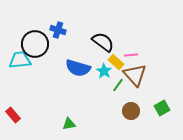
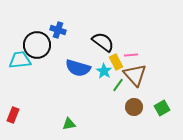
black circle: moved 2 px right, 1 px down
yellow rectangle: rotated 21 degrees clockwise
brown circle: moved 3 px right, 4 px up
red rectangle: rotated 63 degrees clockwise
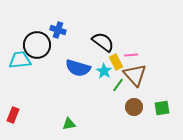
green square: rotated 21 degrees clockwise
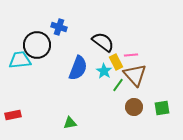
blue cross: moved 1 px right, 3 px up
blue semicircle: rotated 85 degrees counterclockwise
red rectangle: rotated 56 degrees clockwise
green triangle: moved 1 px right, 1 px up
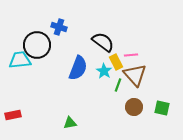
green line: rotated 16 degrees counterclockwise
green square: rotated 21 degrees clockwise
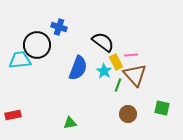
brown circle: moved 6 px left, 7 px down
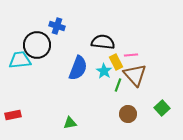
blue cross: moved 2 px left, 1 px up
black semicircle: rotated 30 degrees counterclockwise
green square: rotated 35 degrees clockwise
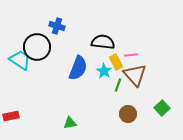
black circle: moved 2 px down
cyan trapezoid: rotated 40 degrees clockwise
red rectangle: moved 2 px left, 1 px down
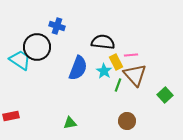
green square: moved 3 px right, 13 px up
brown circle: moved 1 px left, 7 px down
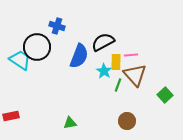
black semicircle: rotated 35 degrees counterclockwise
yellow rectangle: rotated 28 degrees clockwise
blue semicircle: moved 1 px right, 12 px up
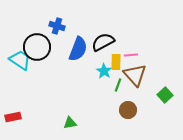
blue semicircle: moved 1 px left, 7 px up
red rectangle: moved 2 px right, 1 px down
brown circle: moved 1 px right, 11 px up
